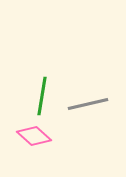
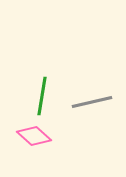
gray line: moved 4 px right, 2 px up
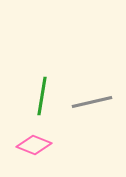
pink diamond: moved 9 px down; rotated 20 degrees counterclockwise
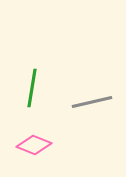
green line: moved 10 px left, 8 px up
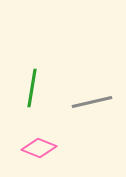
pink diamond: moved 5 px right, 3 px down
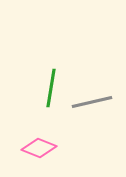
green line: moved 19 px right
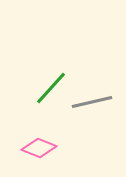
green line: rotated 33 degrees clockwise
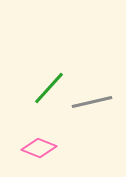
green line: moved 2 px left
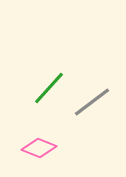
gray line: rotated 24 degrees counterclockwise
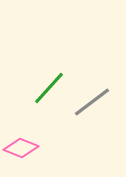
pink diamond: moved 18 px left
